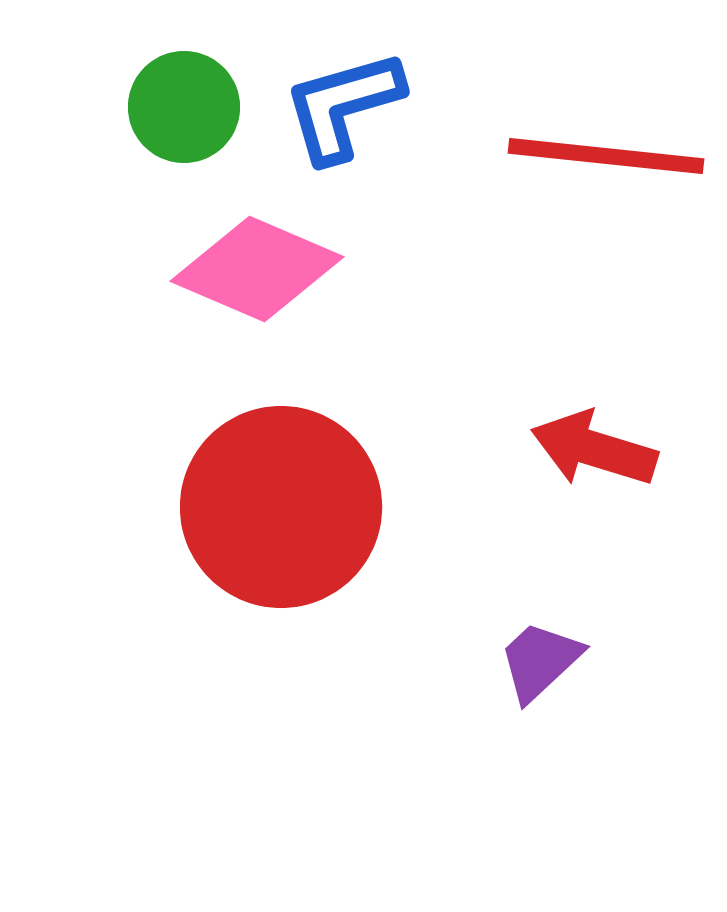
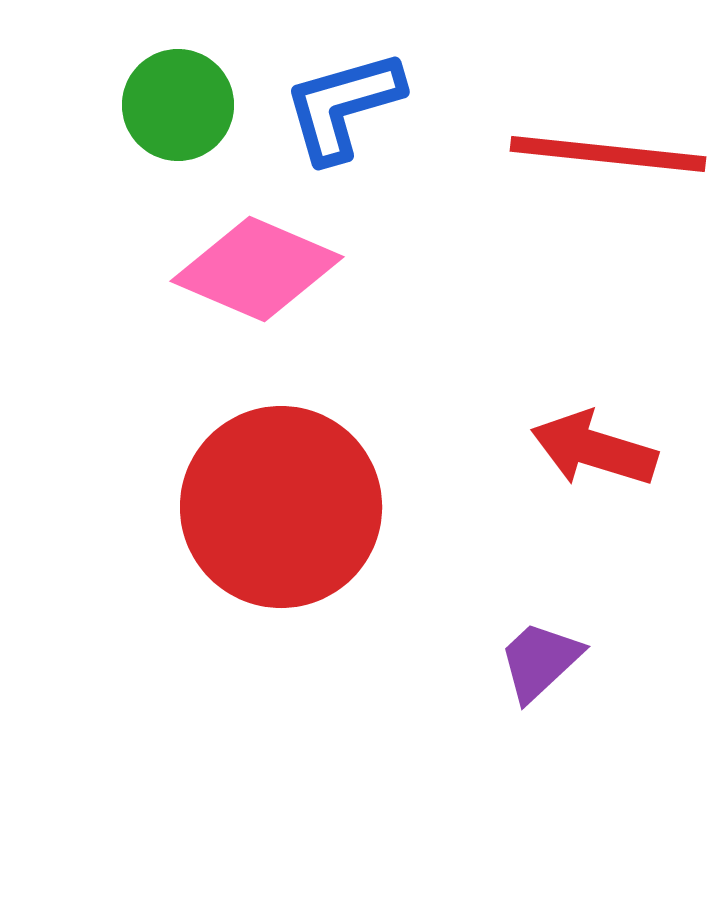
green circle: moved 6 px left, 2 px up
red line: moved 2 px right, 2 px up
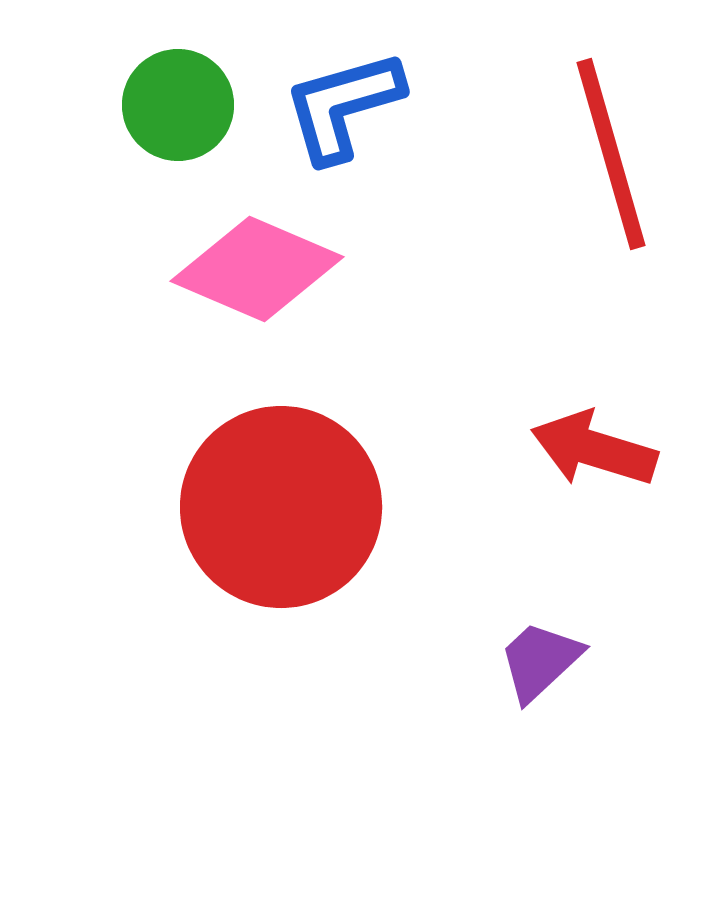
red line: moved 3 px right; rotated 68 degrees clockwise
